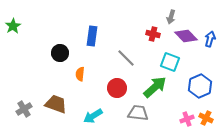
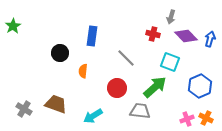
orange semicircle: moved 3 px right, 3 px up
gray cross: rotated 28 degrees counterclockwise
gray trapezoid: moved 2 px right, 2 px up
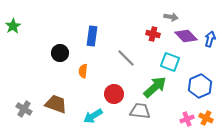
gray arrow: rotated 96 degrees counterclockwise
red circle: moved 3 px left, 6 px down
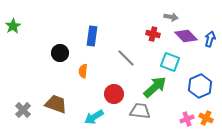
gray cross: moved 1 px left, 1 px down; rotated 14 degrees clockwise
cyan arrow: moved 1 px right, 1 px down
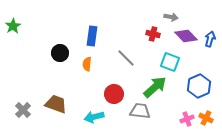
orange semicircle: moved 4 px right, 7 px up
blue hexagon: moved 1 px left
cyan arrow: rotated 18 degrees clockwise
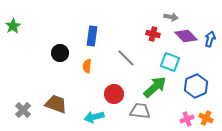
orange semicircle: moved 2 px down
blue hexagon: moved 3 px left
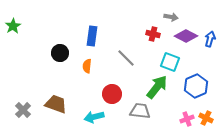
purple diamond: rotated 20 degrees counterclockwise
green arrow: moved 2 px right; rotated 10 degrees counterclockwise
red circle: moved 2 px left
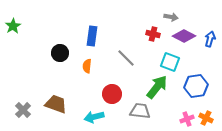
purple diamond: moved 2 px left
blue hexagon: rotated 15 degrees clockwise
